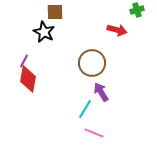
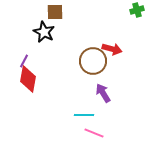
red arrow: moved 5 px left, 19 px down
brown circle: moved 1 px right, 2 px up
purple arrow: moved 2 px right, 1 px down
cyan line: moved 1 px left, 6 px down; rotated 60 degrees clockwise
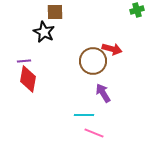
purple line: rotated 56 degrees clockwise
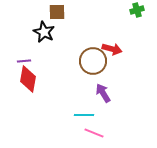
brown square: moved 2 px right
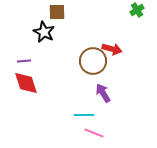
green cross: rotated 16 degrees counterclockwise
red diamond: moved 2 px left, 4 px down; rotated 28 degrees counterclockwise
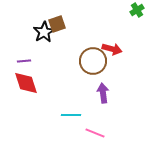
brown square: moved 12 px down; rotated 18 degrees counterclockwise
black star: rotated 15 degrees clockwise
purple arrow: rotated 24 degrees clockwise
cyan line: moved 13 px left
pink line: moved 1 px right
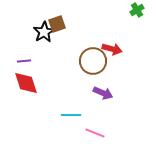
purple arrow: rotated 120 degrees clockwise
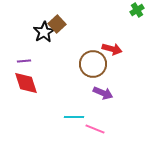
brown square: rotated 24 degrees counterclockwise
brown circle: moved 3 px down
cyan line: moved 3 px right, 2 px down
pink line: moved 4 px up
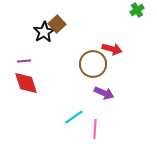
purple arrow: moved 1 px right
cyan line: rotated 36 degrees counterclockwise
pink line: rotated 72 degrees clockwise
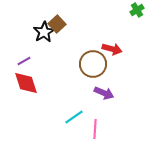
purple line: rotated 24 degrees counterclockwise
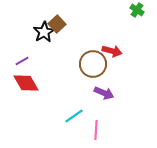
green cross: rotated 24 degrees counterclockwise
red arrow: moved 2 px down
purple line: moved 2 px left
red diamond: rotated 12 degrees counterclockwise
cyan line: moved 1 px up
pink line: moved 1 px right, 1 px down
